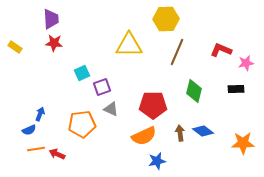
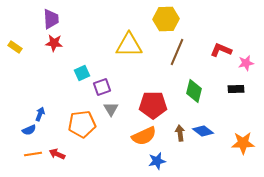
gray triangle: rotated 35 degrees clockwise
orange line: moved 3 px left, 5 px down
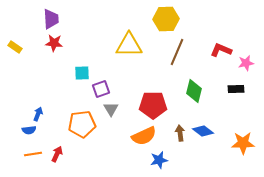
cyan square: rotated 21 degrees clockwise
purple square: moved 1 px left, 2 px down
blue arrow: moved 2 px left
blue semicircle: rotated 16 degrees clockwise
red arrow: rotated 91 degrees clockwise
blue star: moved 2 px right, 1 px up
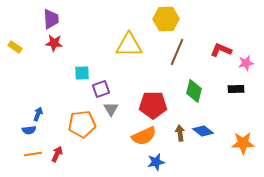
blue star: moved 3 px left, 2 px down
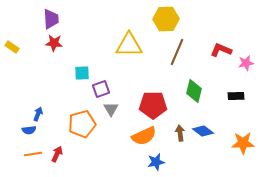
yellow rectangle: moved 3 px left
black rectangle: moved 7 px down
orange pentagon: rotated 8 degrees counterclockwise
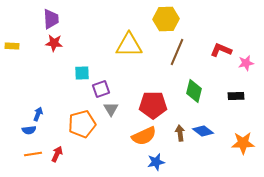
yellow rectangle: moved 1 px up; rotated 32 degrees counterclockwise
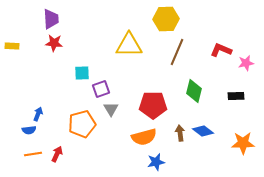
orange semicircle: moved 1 px down; rotated 10 degrees clockwise
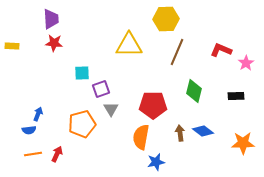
pink star: rotated 21 degrees counterclockwise
orange semicircle: moved 3 px left; rotated 115 degrees clockwise
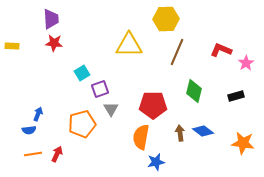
cyan square: rotated 28 degrees counterclockwise
purple square: moved 1 px left
black rectangle: rotated 14 degrees counterclockwise
orange star: rotated 10 degrees clockwise
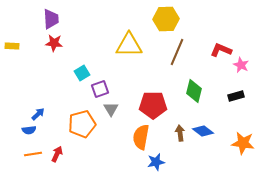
pink star: moved 5 px left, 2 px down; rotated 14 degrees counterclockwise
blue arrow: rotated 24 degrees clockwise
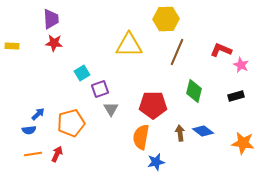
orange pentagon: moved 11 px left, 1 px up
